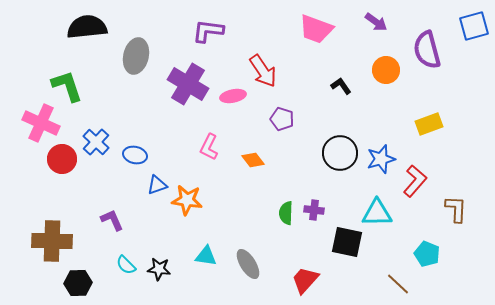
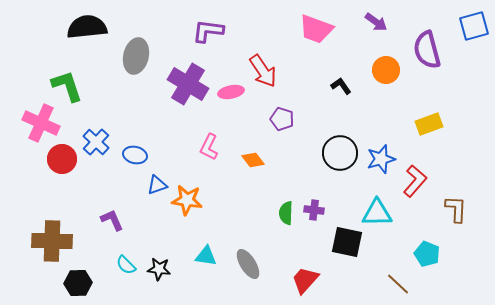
pink ellipse at (233, 96): moved 2 px left, 4 px up
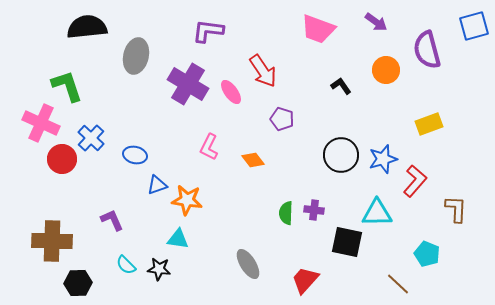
pink trapezoid at (316, 29): moved 2 px right
pink ellipse at (231, 92): rotated 65 degrees clockwise
blue cross at (96, 142): moved 5 px left, 4 px up
black circle at (340, 153): moved 1 px right, 2 px down
blue star at (381, 159): moved 2 px right
cyan triangle at (206, 256): moved 28 px left, 17 px up
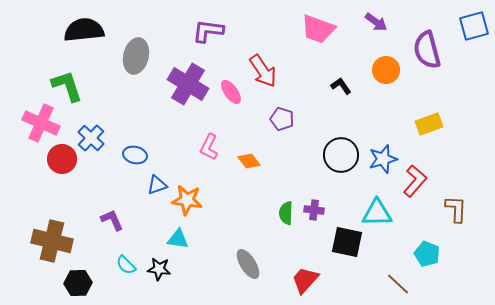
black semicircle at (87, 27): moved 3 px left, 3 px down
orange diamond at (253, 160): moved 4 px left, 1 px down
brown cross at (52, 241): rotated 12 degrees clockwise
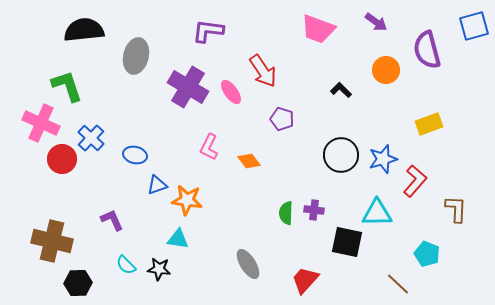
purple cross at (188, 84): moved 3 px down
black L-shape at (341, 86): moved 4 px down; rotated 10 degrees counterclockwise
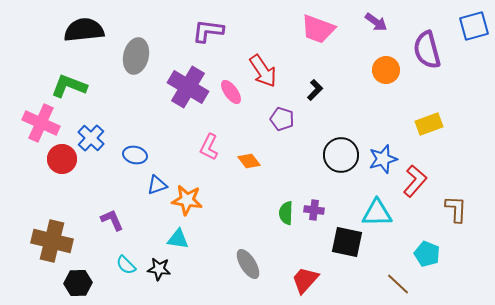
green L-shape at (67, 86): moved 2 px right; rotated 51 degrees counterclockwise
black L-shape at (341, 90): moved 26 px left; rotated 90 degrees clockwise
